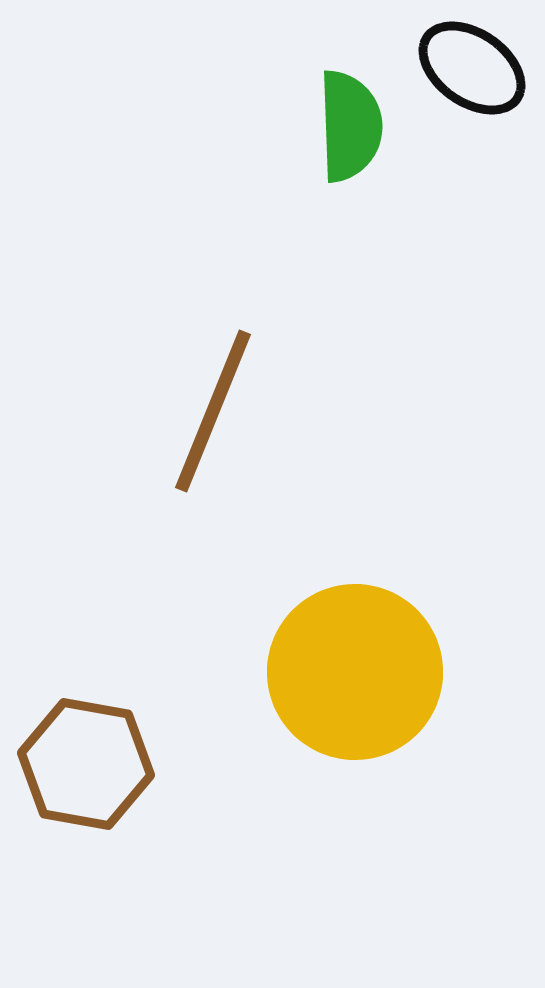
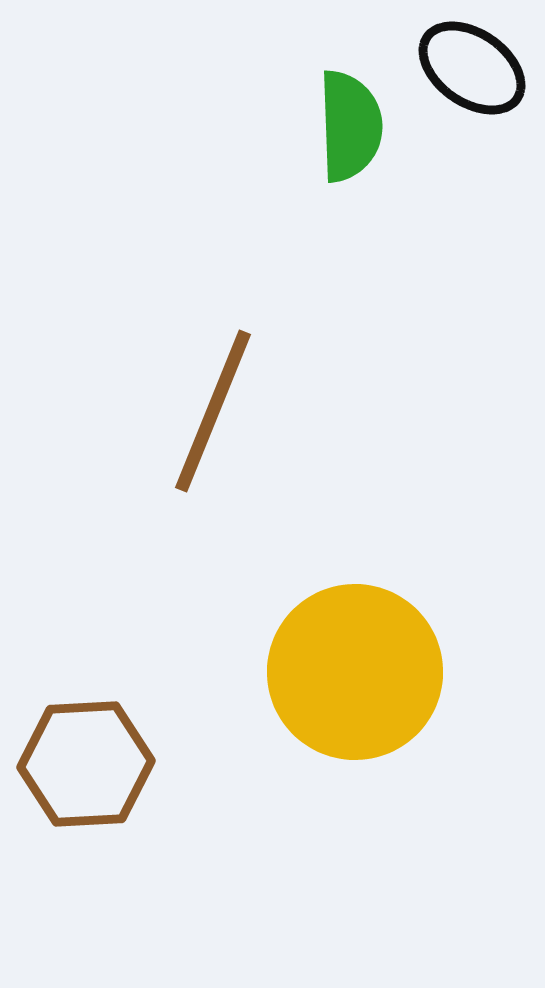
brown hexagon: rotated 13 degrees counterclockwise
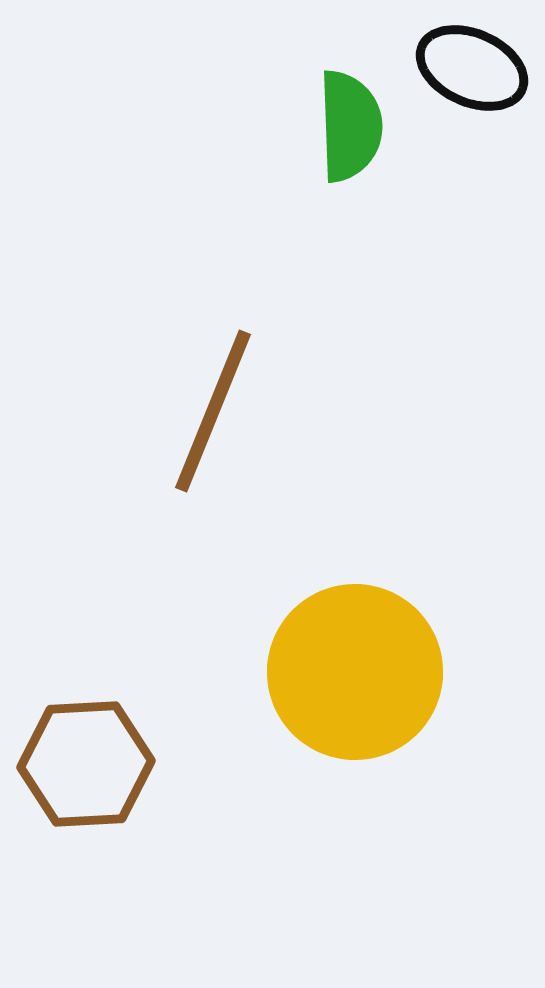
black ellipse: rotated 11 degrees counterclockwise
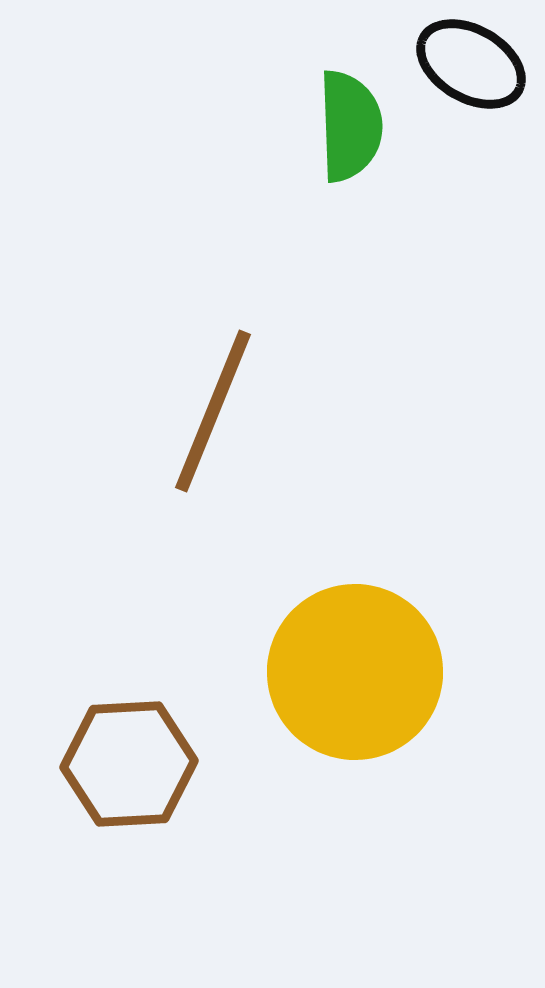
black ellipse: moved 1 px left, 4 px up; rotated 6 degrees clockwise
brown hexagon: moved 43 px right
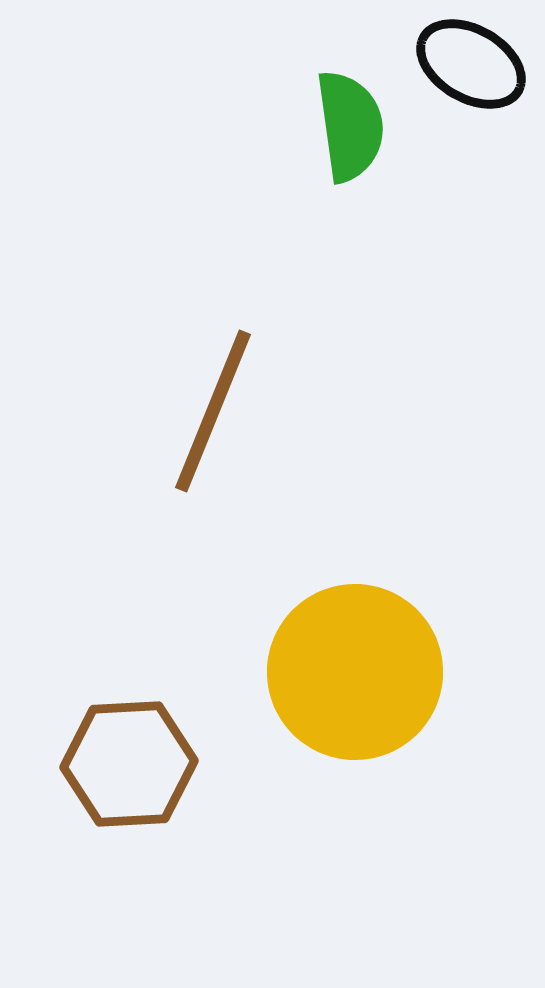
green semicircle: rotated 6 degrees counterclockwise
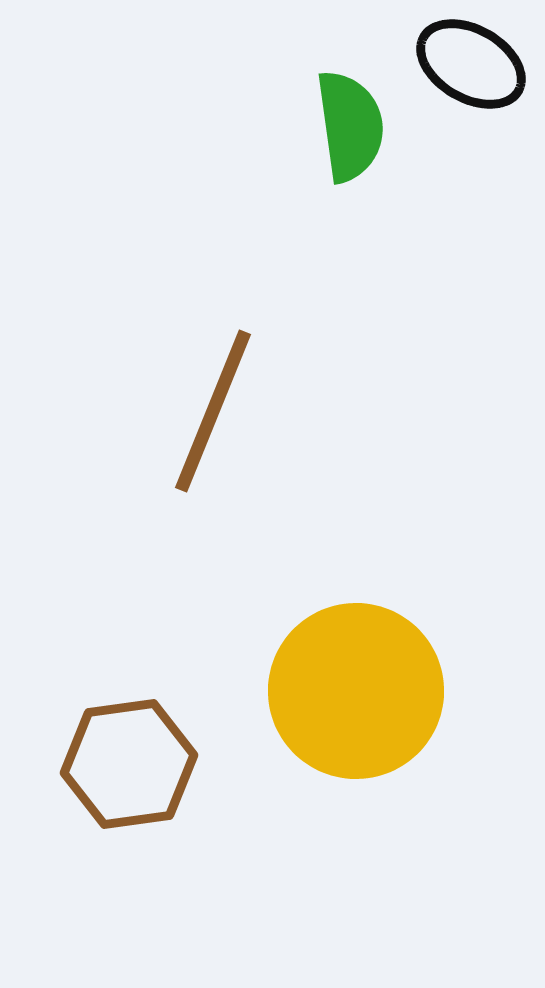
yellow circle: moved 1 px right, 19 px down
brown hexagon: rotated 5 degrees counterclockwise
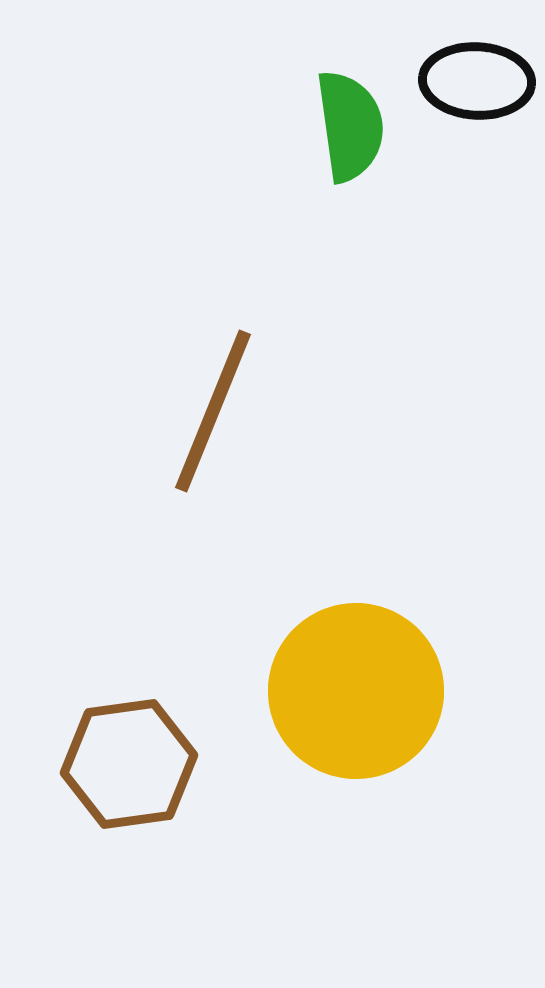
black ellipse: moved 6 px right, 17 px down; rotated 27 degrees counterclockwise
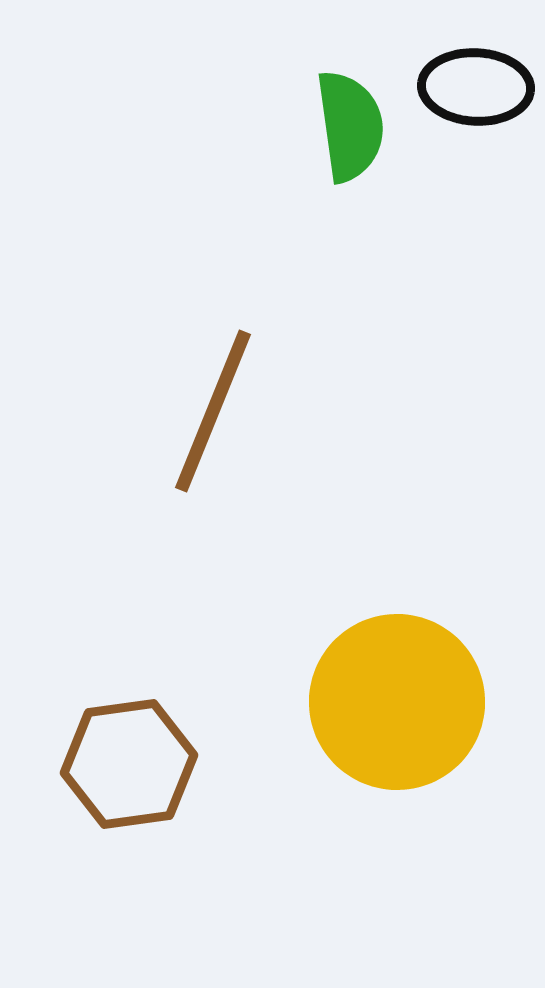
black ellipse: moved 1 px left, 6 px down
yellow circle: moved 41 px right, 11 px down
